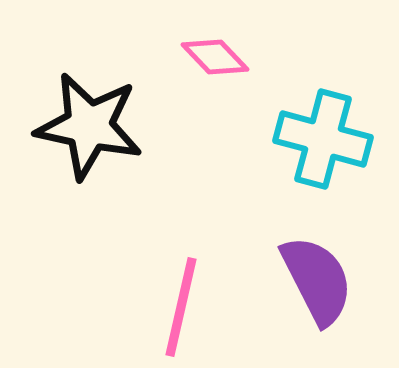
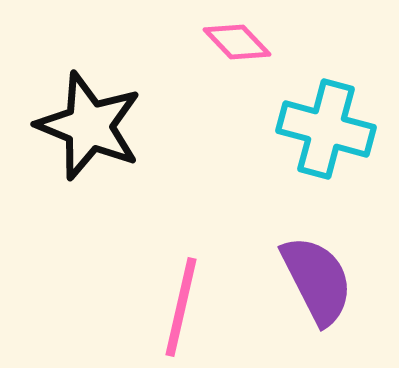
pink diamond: moved 22 px right, 15 px up
black star: rotated 10 degrees clockwise
cyan cross: moved 3 px right, 10 px up
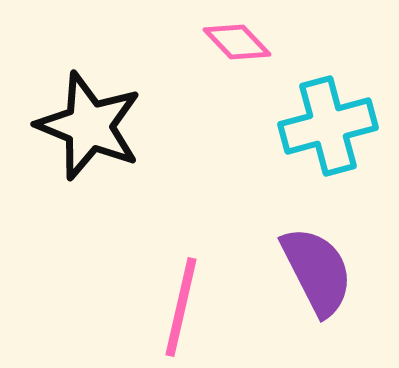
cyan cross: moved 2 px right, 3 px up; rotated 30 degrees counterclockwise
purple semicircle: moved 9 px up
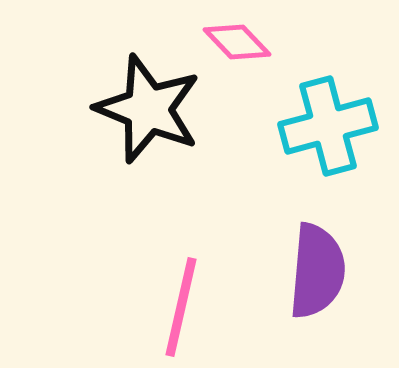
black star: moved 59 px right, 17 px up
purple semicircle: rotated 32 degrees clockwise
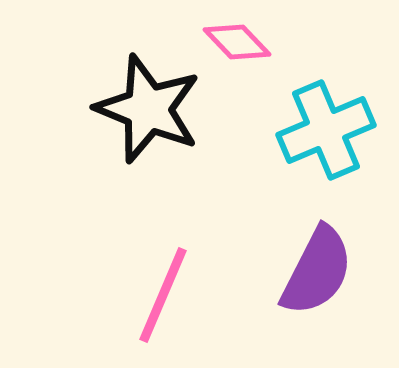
cyan cross: moved 2 px left, 4 px down; rotated 8 degrees counterclockwise
purple semicircle: rotated 22 degrees clockwise
pink line: moved 18 px left, 12 px up; rotated 10 degrees clockwise
